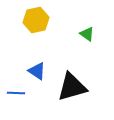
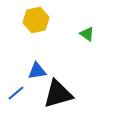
blue triangle: rotated 42 degrees counterclockwise
black triangle: moved 14 px left, 7 px down
blue line: rotated 42 degrees counterclockwise
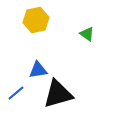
blue triangle: moved 1 px right, 1 px up
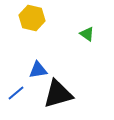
yellow hexagon: moved 4 px left, 2 px up; rotated 25 degrees clockwise
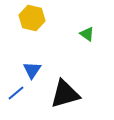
blue triangle: moved 6 px left; rotated 48 degrees counterclockwise
black triangle: moved 7 px right
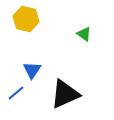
yellow hexagon: moved 6 px left, 1 px down
green triangle: moved 3 px left
black triangle: rotated 8 degrees counterclockwise
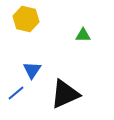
green triangle: moved 1 px left, 1 px down; rotated 35 degrees counterclockwise
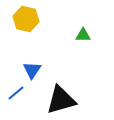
black triangle: moved 4 px left, 6 px down; rotated 8 degrees clockwise
